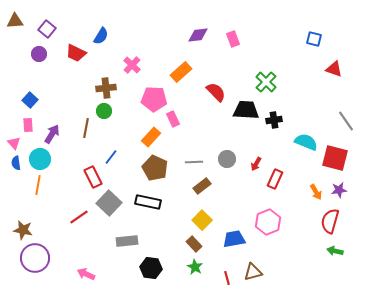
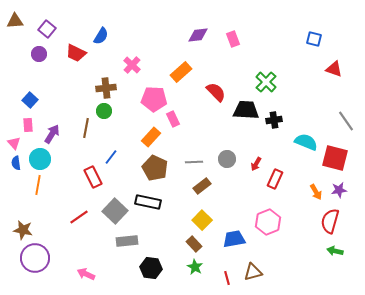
gray square at (109, 203): moved 6 px right, 8 px down
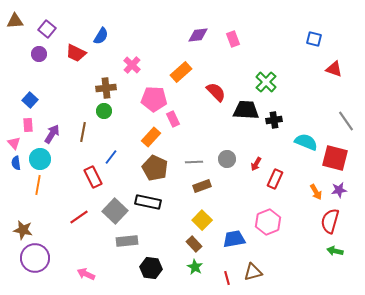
brown line at (86, 128): moved 3 px left, 4 px down
brown rectangle at (202, 186): rotated 18 degrees clockwise
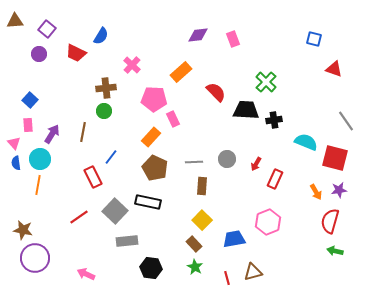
brown rectangle at (202, 186): rotated 66 degrees counterclockwise
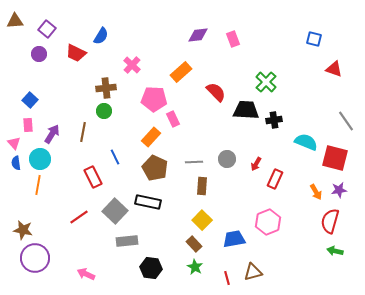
blue line at (111, 157): moved 4 px right; rotated 63 degrees counterclockwise
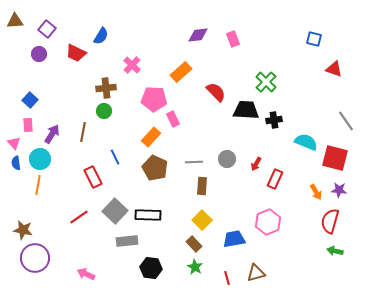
purple star at (339, 190): rotated 14 degrees clockwise
black rectangle at (148, 202): moved 13 px down; rotated 10 degrees counterclockwise
brown triangle at (253, 272): moved 3 px right, 1 px down
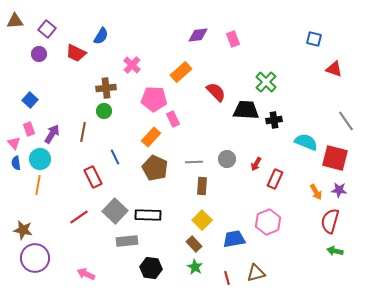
pink rectangle at (28, 125): moved 1 px right, 4 px down; rotated 16 degrees counterclockwise
